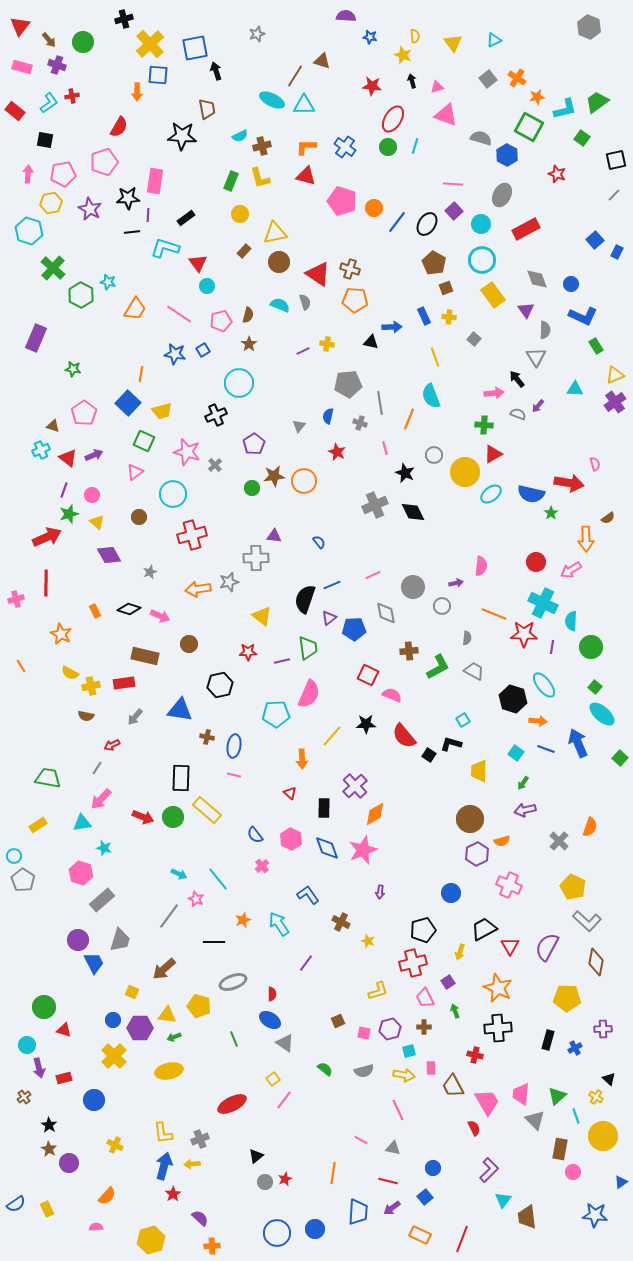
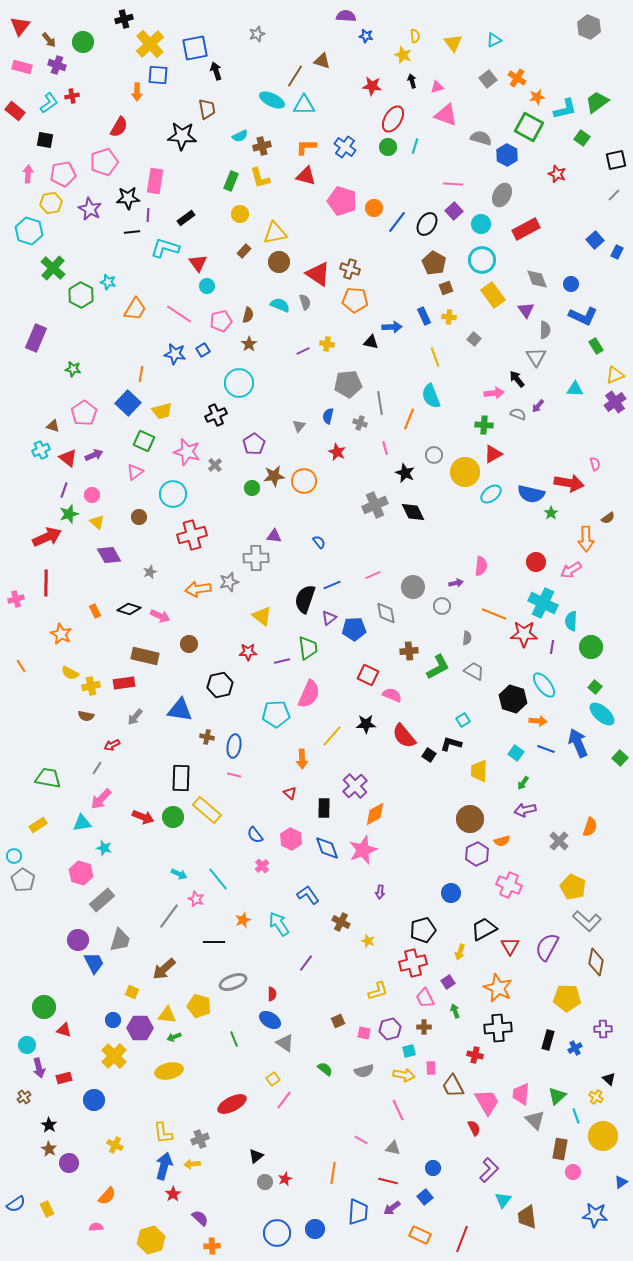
blue star at (370, 37): moved 4 px left, 1 px up
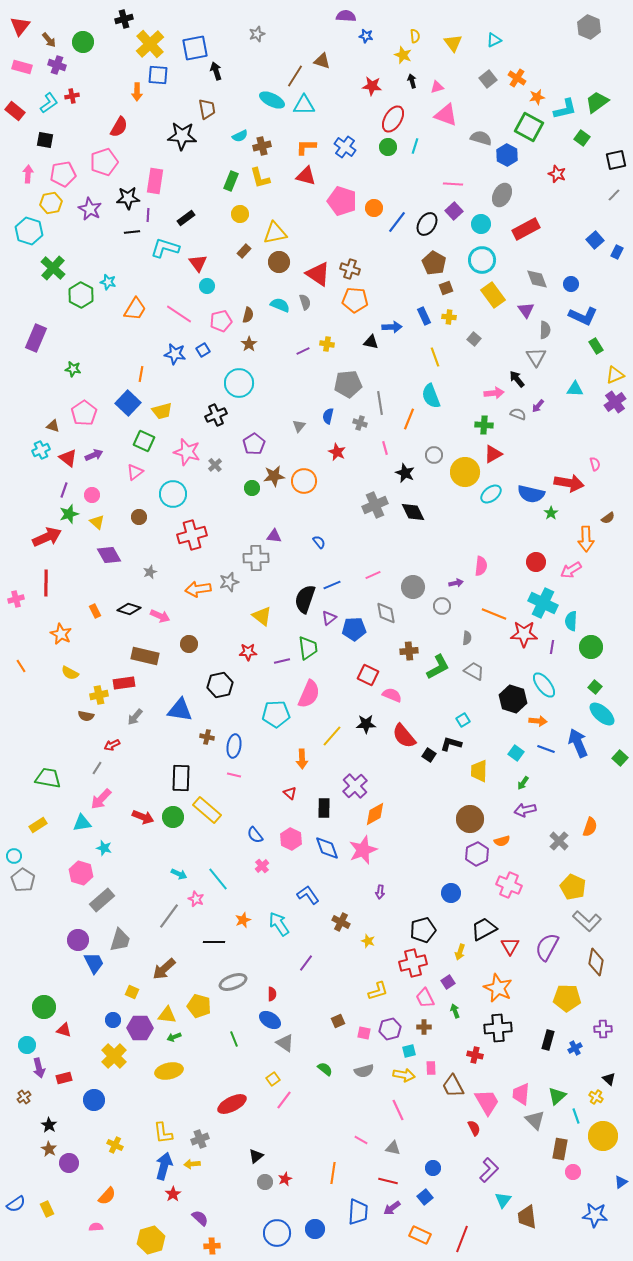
yellow cross at (91, 686): moved 8 px right, 9 px down
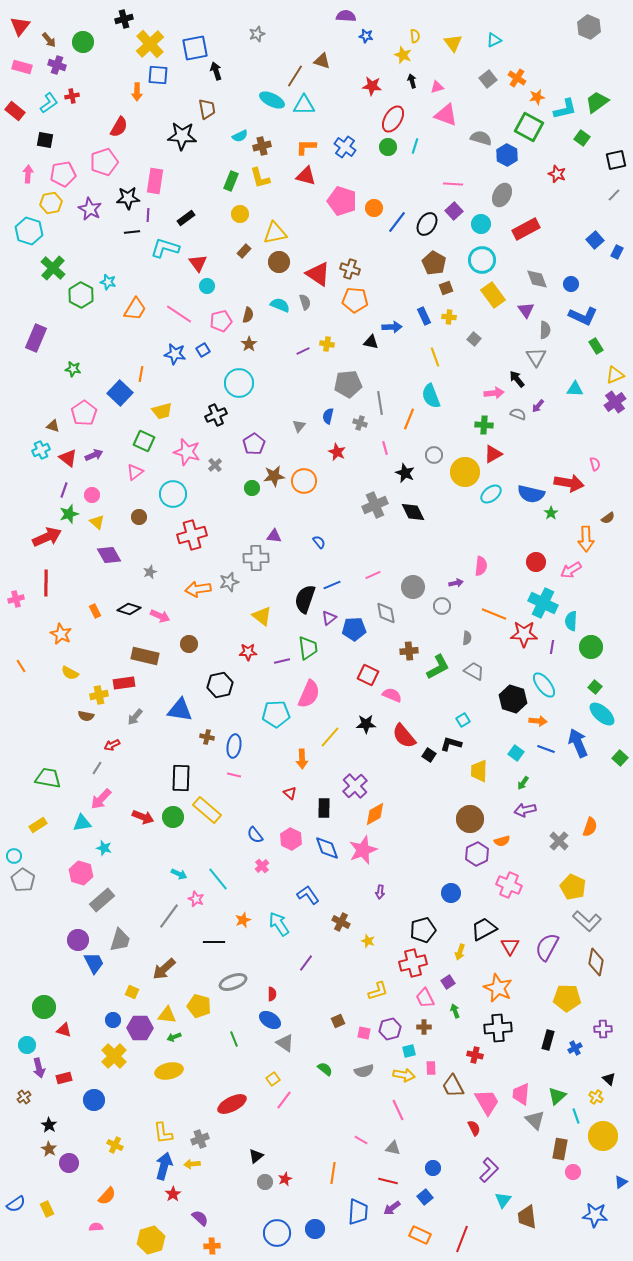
blue square at (128, 403): moved 8 px left, 10 px up
yellow line at (332, 736): moved 2 px left, 1 px down
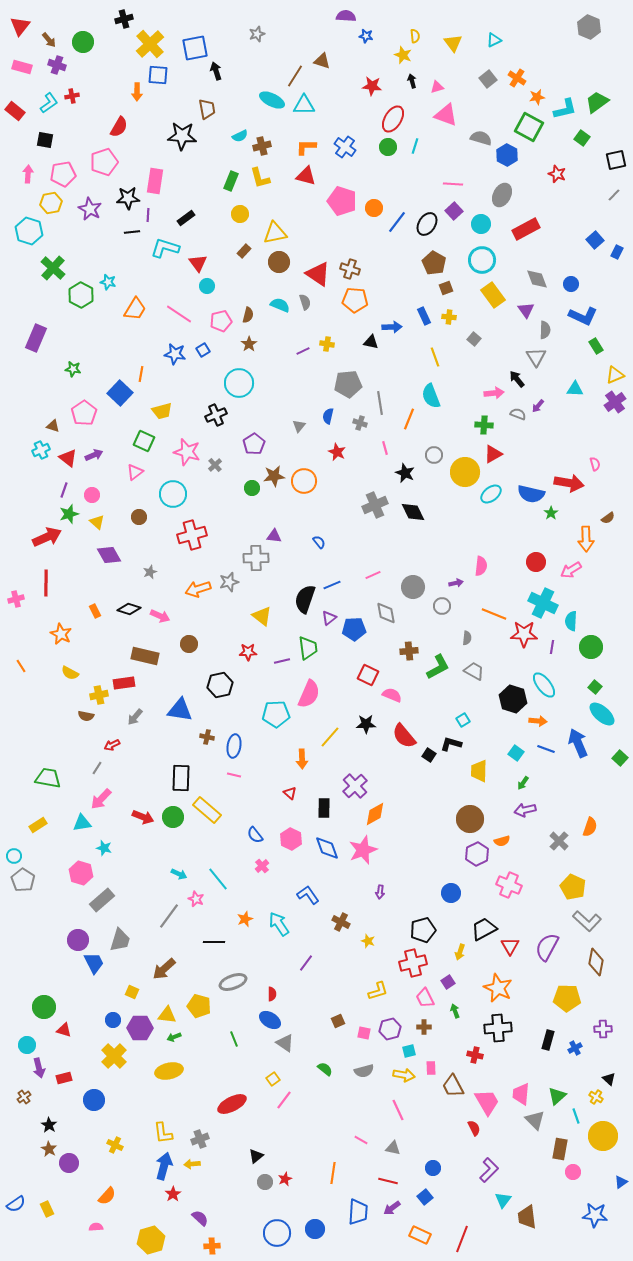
orange arrow at (198, 589): rotated 10 degrees counterclockwise
orange star at (243, 920): moved 2 px right, 1 px up
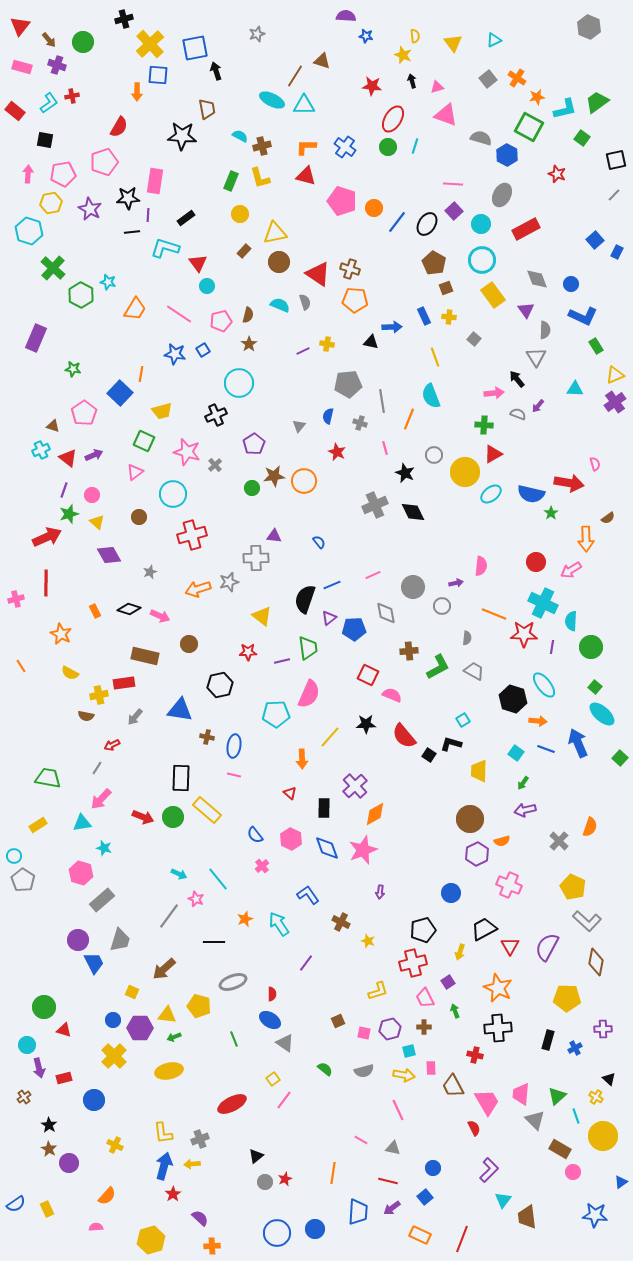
cyan semicircle at (240, 136): rotated 126 degrees counterclockwise
gray line at (380, 403): moved 2 px right, 2 px up
brown rectangle at (560, 1149): rotated 70 degrees counterclockwise
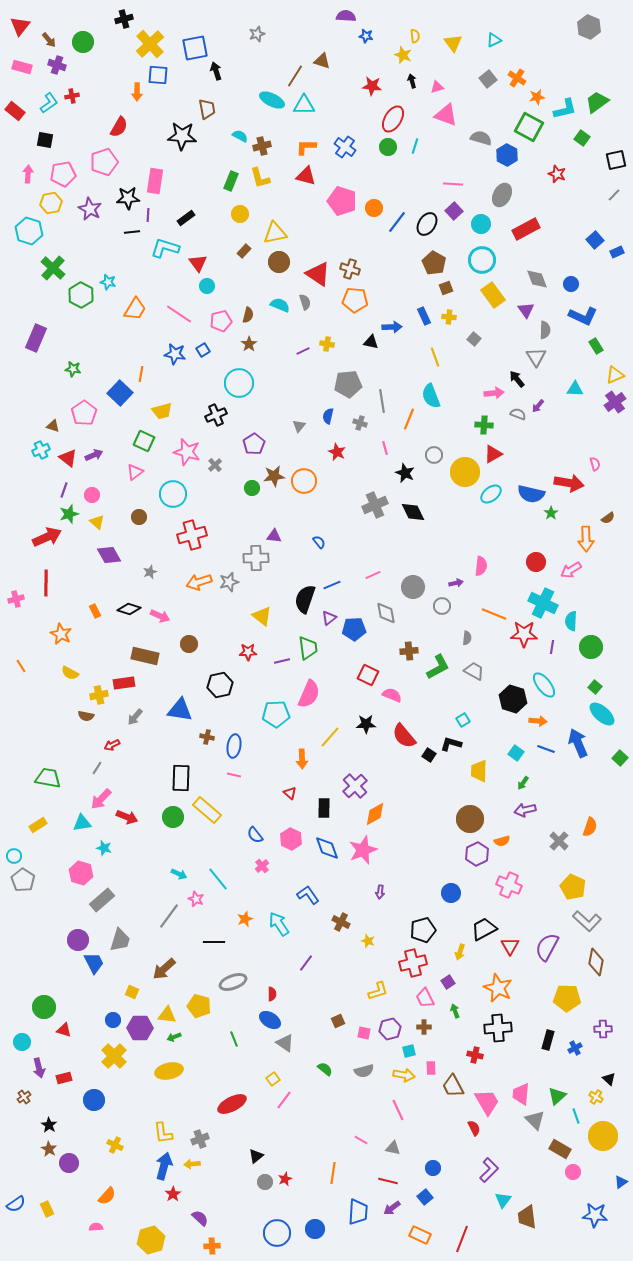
blue rectangle at (617, 252): rotated 40 degrees clockwise
orange arrow at (198, 589): moved 1 px right, 7 px up
red arrow at (143, 817): moved 16 px left
cyan circle at (27, 1045): moved 5 px left, 3 px up
